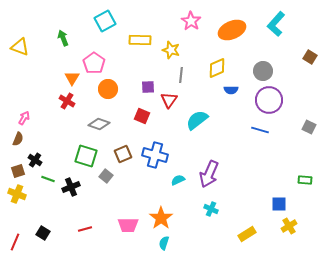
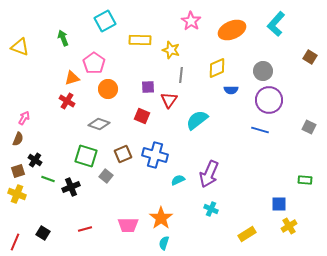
orange triangle at (72, 78): rotated 42 degrees clockwise
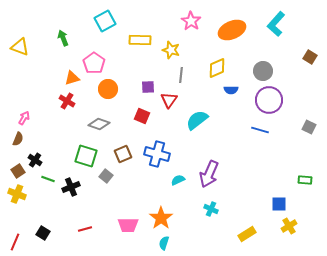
blue cross at (155, 155): moved 2 px right, 1 px up
brown square at (18, 171): rotated 16 degrees counterclockwise
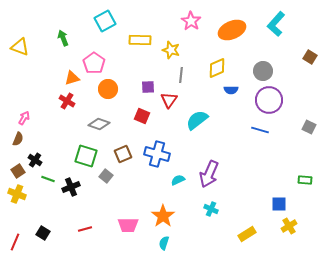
orange star at (161, 218): moved 2 px right, 2 px up
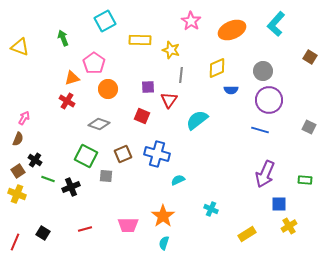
green square at (86, 156): rotated 10 degrees clockwise
purple arrow at (209, 174): moved 56 px right
gray square at (106, 176): rotated 32 degrees counterclockwise
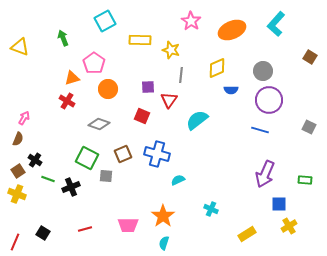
green square at (86, 156): moved 1 px right, 2 px down
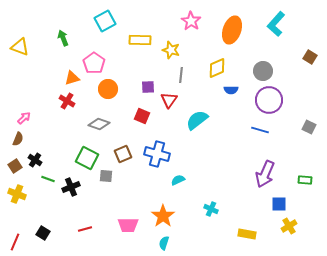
orange ellipse at (232, 30): rotated 48 degrees counterclockwise
pink arrow at (24, 118): rotated 16 degrees clockwise
brown square at (18, 171): moved 3 px left, 5 px up
yellow rectangle at (247, 234): rotated 42 degrees clockwise
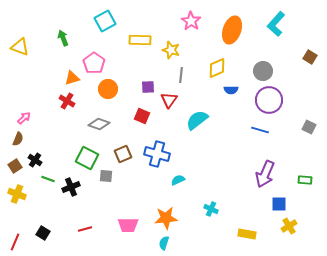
orange star at (163, 216): moved 3 px right, 2 px down; rotated 30 degrees clockwise
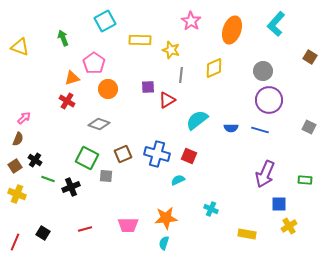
yellow diamond at (217, 68): moved 3 px left
blue semicircle at (231, 90): moved 38 px down
red triangle at (169, 100): moved 2 px left; rotated 24 degrees clockwise
red square at (142, 116): moved 47 px right, 40 px down
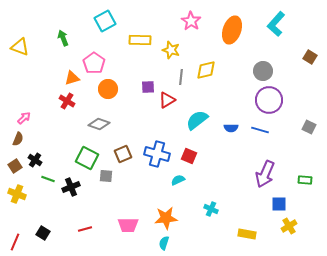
yellow diamond at (214, 68): moved 8 px left, 2 px down; rotated 10 degrees clockwise
gray line at (181, 75): moved 2 px down
